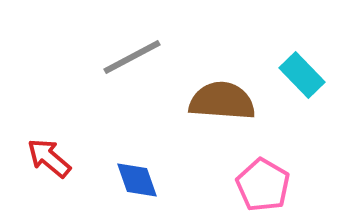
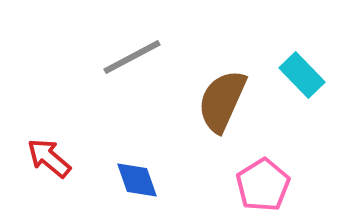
brown semicircle: rotated 70 degrees counterclockwise
pink pentagon: rotated 10 degrees clockwise
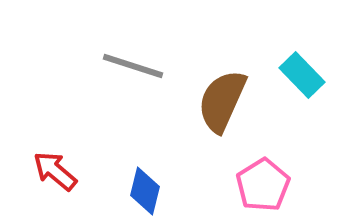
gray line: moved 1 px right, 9 px down; rotated 46 degrees clockwise
red arrow: moved 6 px right, 13 px down
blue diamond: moved 8 px right, 11 px down; rotated 33 degrees clockwise
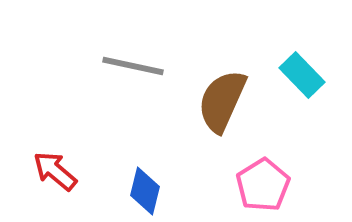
gray line: rotated 6 degrees counterclockwise
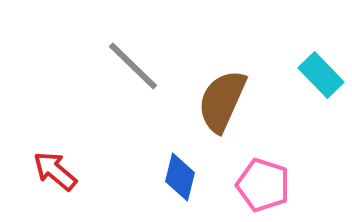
gray line: rotated 32 degrees clockwise
cyan rectangle: moved 19 px right
pink pentagon: rotated 22 degrees counterclockwise
blue diamond: moved 35 px right, 14 px up
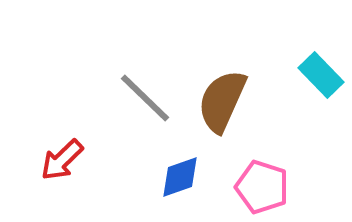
gray line: moved 12 px right, 32 px down
red arrow: moved 7 px right, 11 px up; rotated 84 degrees counterclockwise
blue diamond: rotated 57 degrees clockwise
pink pentagon: moved 1 px left, 2 px down
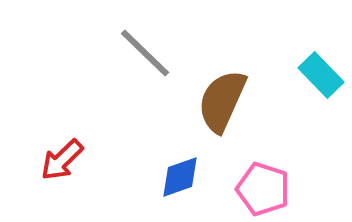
gray line: moved 45 px up
pink pentagon: moved 1 px right, 2 px down
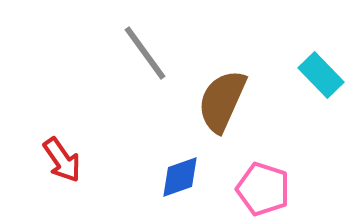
gray line: rotated 10 degrees clockwise
red arrow: rotated 81 degrees counterclockwise
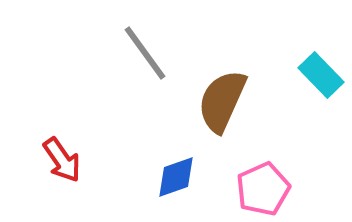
blue diamond: moved 4 px left
pink pentagon: rotated 30 degrees clockwise
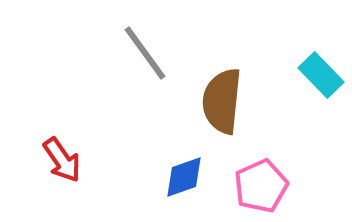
brown semicircle: rotated 18 degrees counterclockwise
blue diamond: moved 8 px right
pink pentagon: moved 2 px left, 3 px up
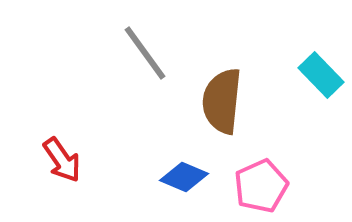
blue diamond: rotated 42 degrees clockwise
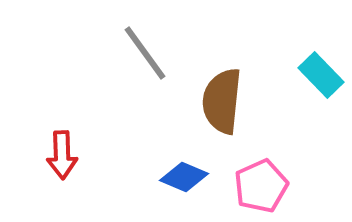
red arrow: moved 5 px up; rotated 33 degrees clockwise
